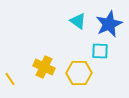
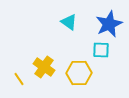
cyan triangle: moved 9 px left, 1 px down
cyan square: moved 1 px right, 1 px up
yellow cross: rotated 10 degrees clockwise
yellow line: moved 9 px right
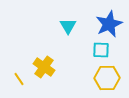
cyan triangle: moved 1 px left, 4 px down; rotated 24 degrees clockwise
yellow hexagon: moved 28 px right, 5 px down
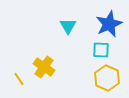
yellow hexagon: rotated 25 degrees clockwise
